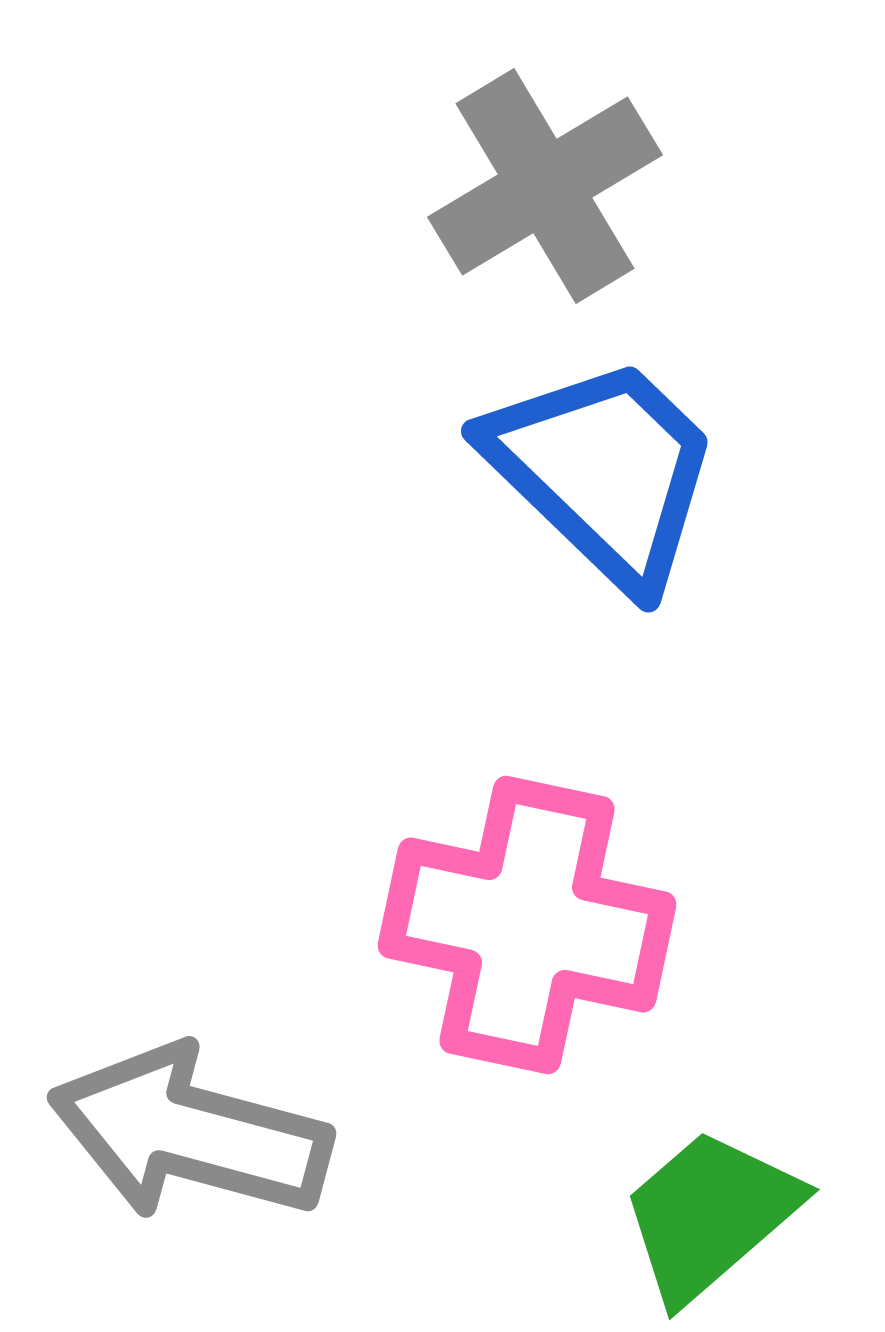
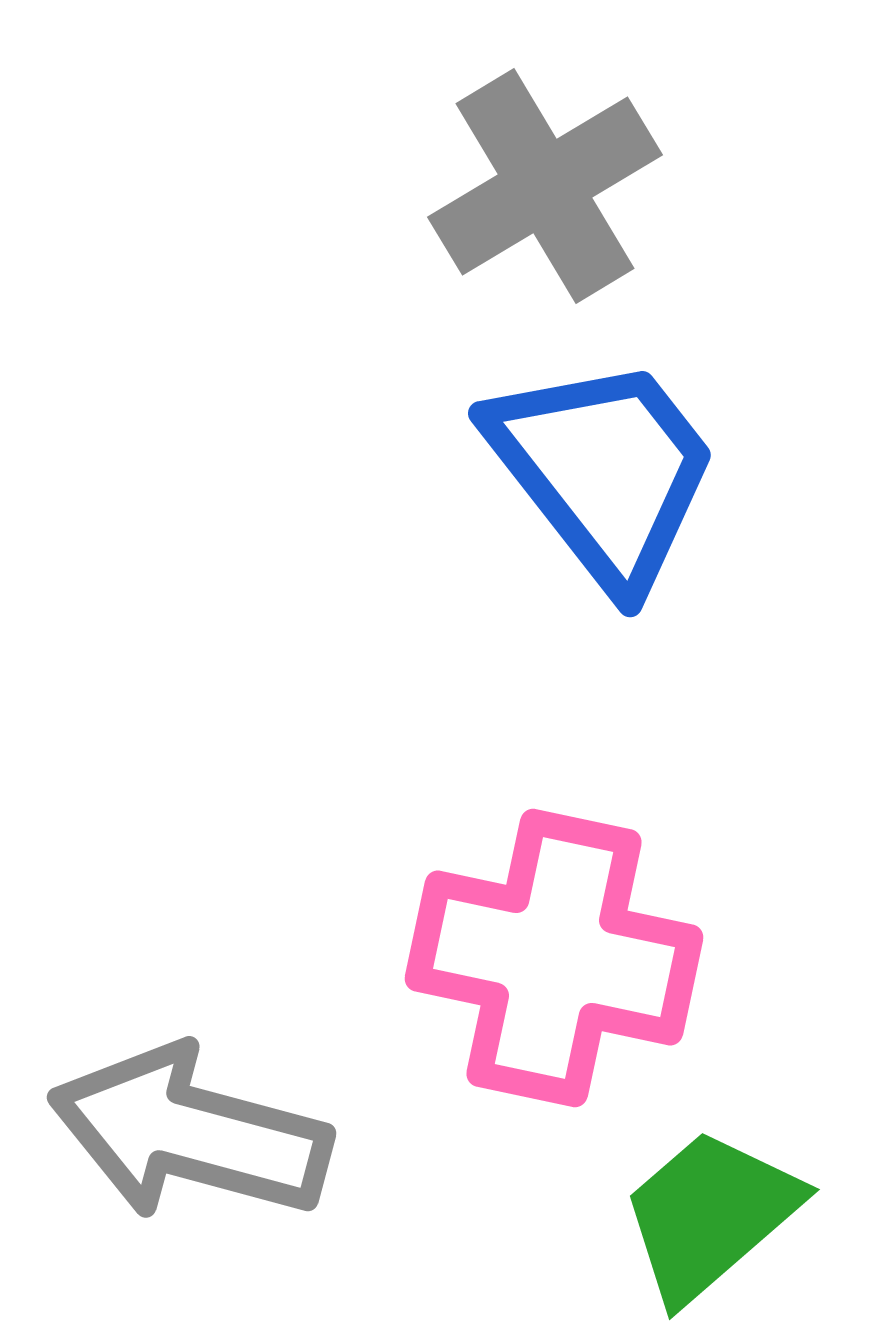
blue trapezoid: rotated 8 degrees clockwise
pink cross: moved 27 px right, 33 px down
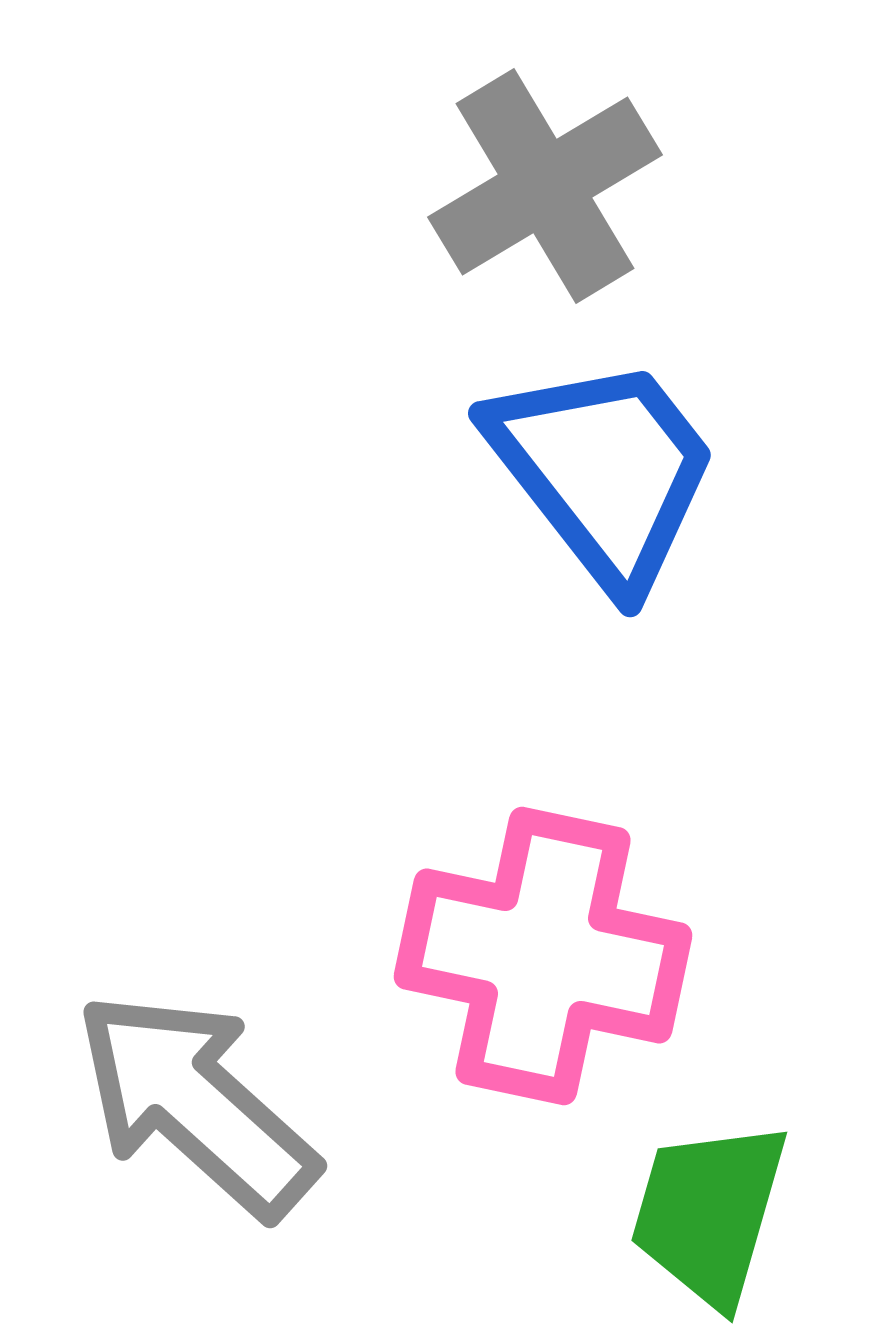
pink cross: moved 11 px left, 2 px up
gray arrow: moved 6 px right, 29 px up; rotated 27 degrees clockwise
green trapezoid: moved 1 px left, 2 px up; rotated 33 degrees counterclockwise
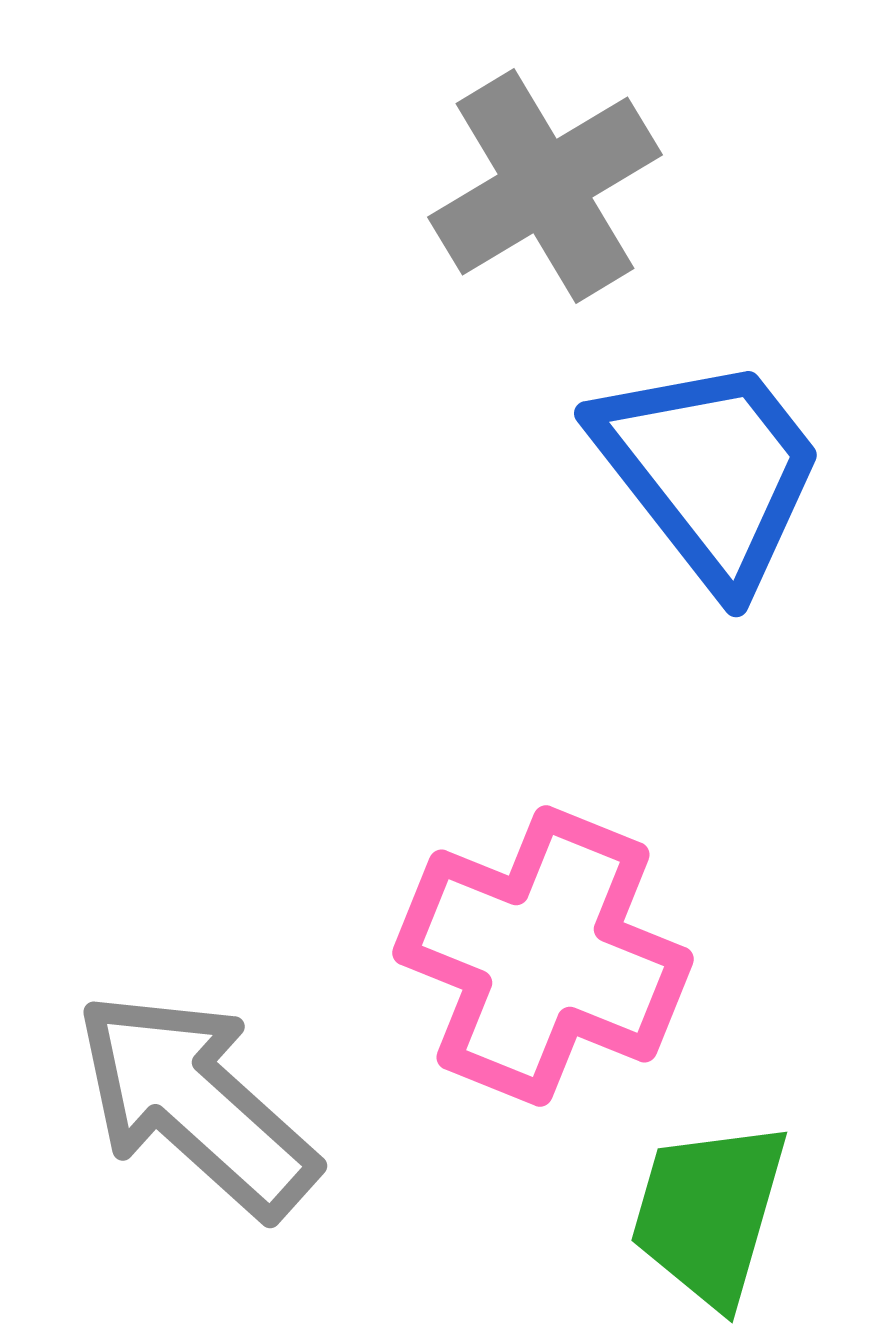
blue trapezoid: moved 106 px right
pink cross: rotated 10 degrees clockwise
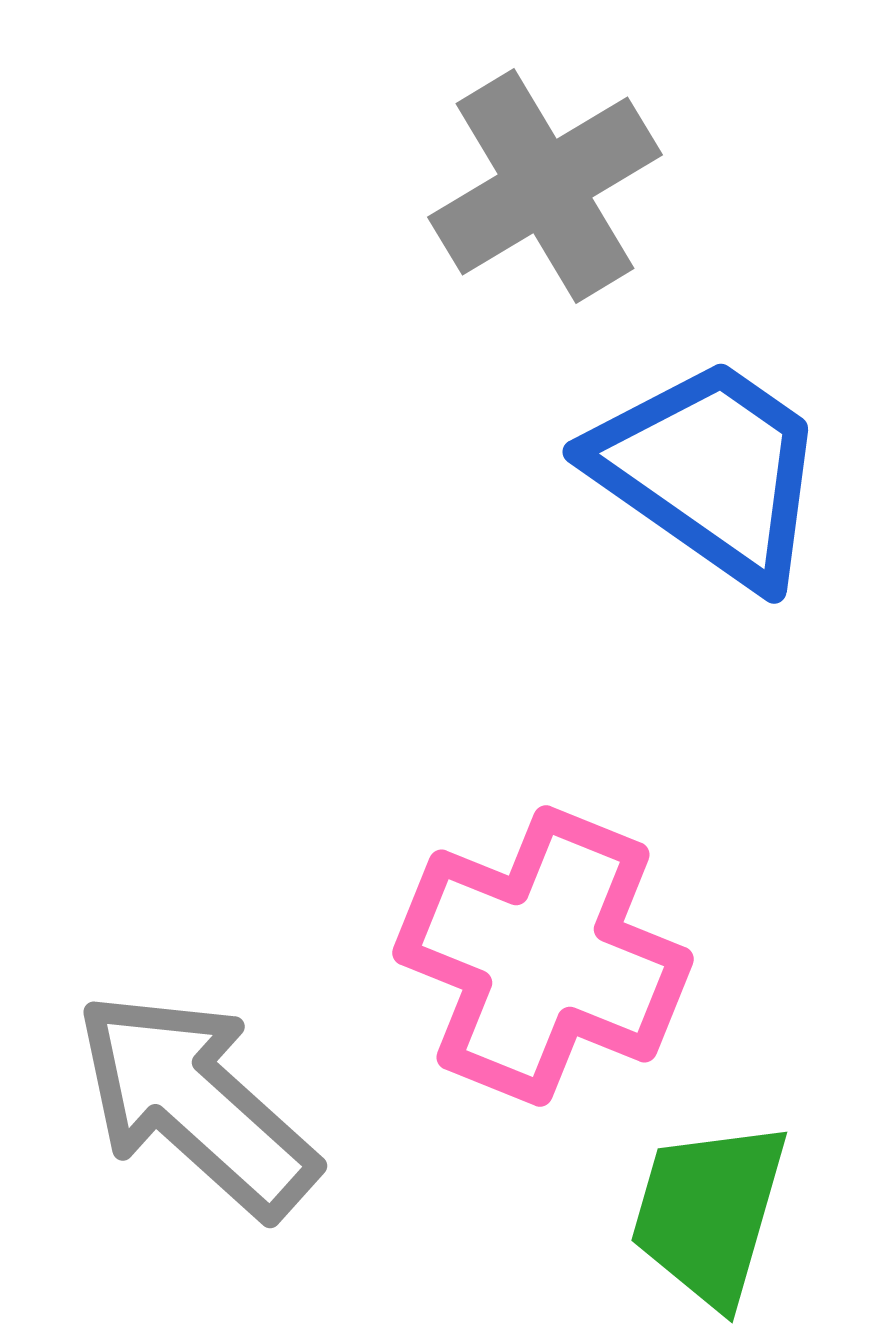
blue trapezoid: rotated 17 degrees counterclockwise
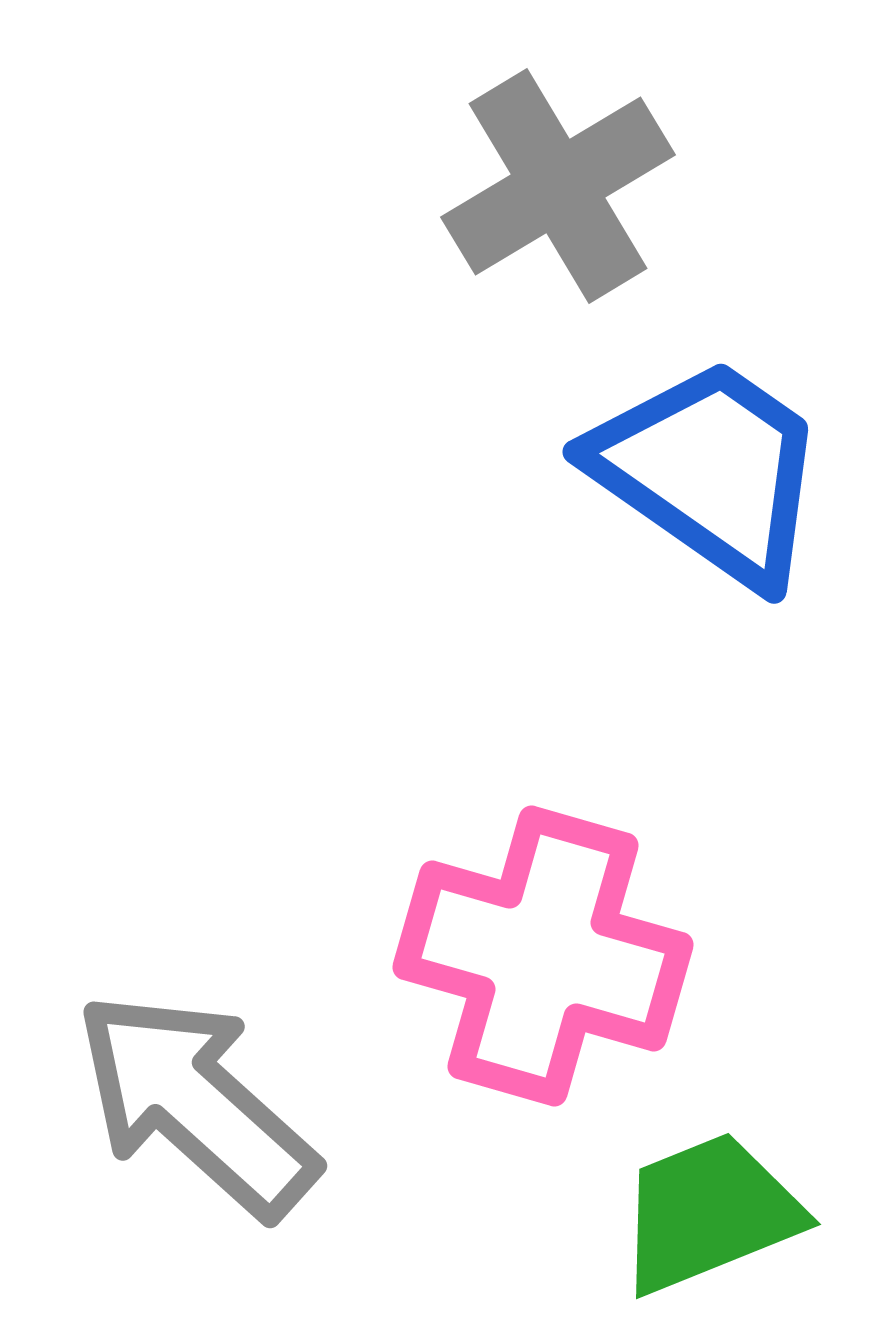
gray cross: moved 13 px right
pink cross: rotated 6 degrees counterclockwise
green trapezoid: rotated 52 degrees clockwise
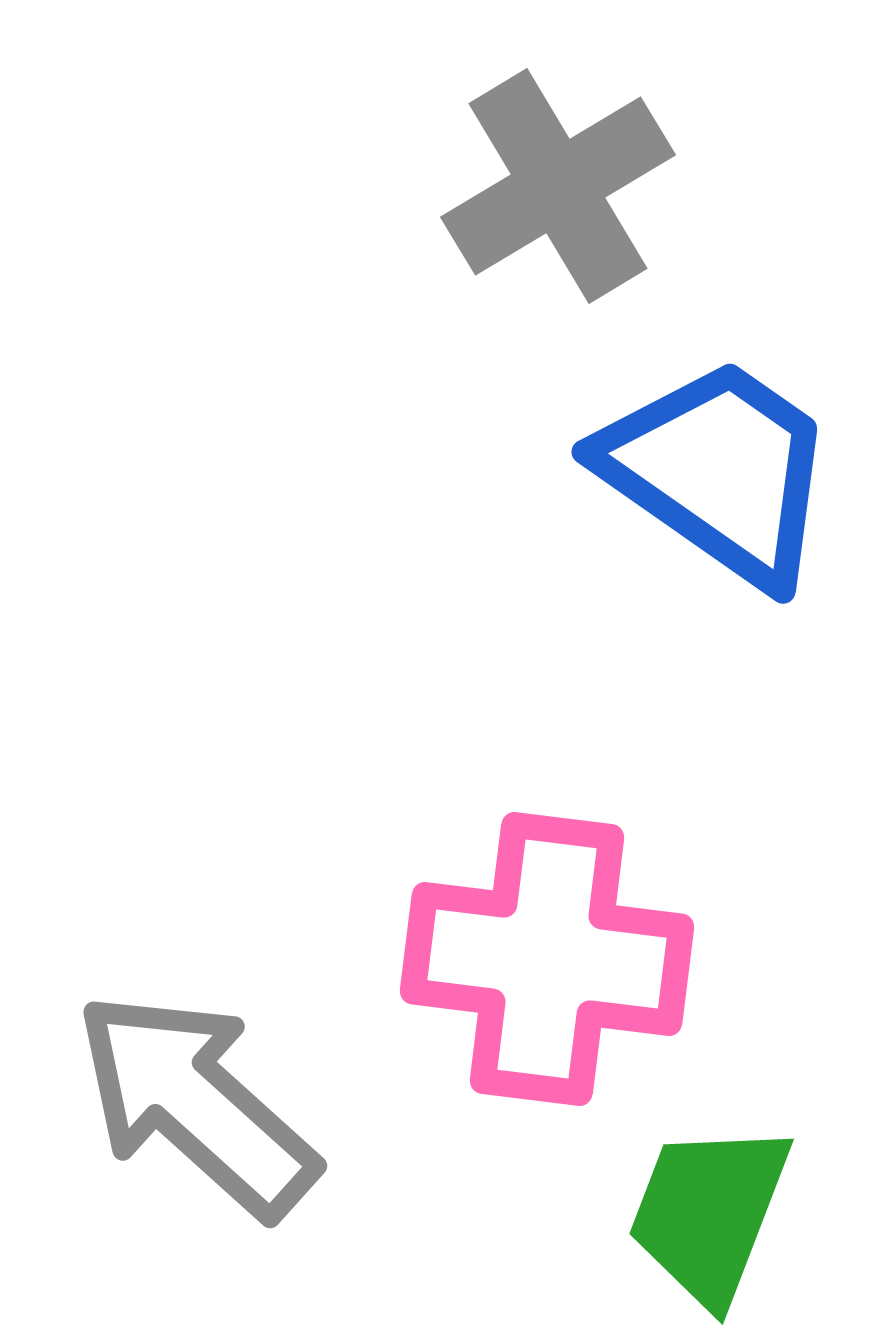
blue trapezoid: moved 9 px right
pink cross: moved 4 px right, 3 px down; rotated 9 degrees counterclockwise
green trapezoid: rotated 47 degrees counterclockwise
